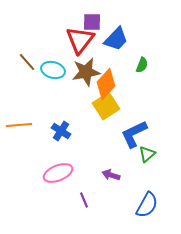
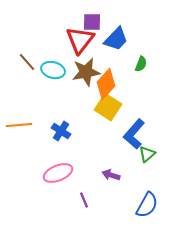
green semicircle: moved 1 px left, 1 px up
yellow square: moved 2 px right, 1 px down; rotated 24 degrees counterclockwise
blue L-shape: rotated 24 degrees counterclockwise
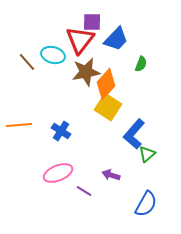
cyan ellipse: moved 15 px up
purple line: moved 9 px up; rotated 35 degrees counterclockwise
blue semicircle: moved 1 px left, 1 px up
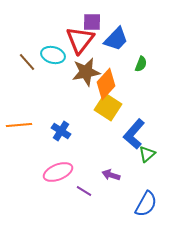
pink ellipse: moved 1 px up
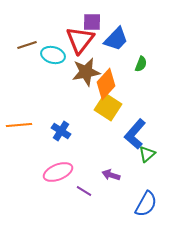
brown line: moved 17 px up; rotated 66 degrees counterclockwise
blue L-shape: moved 1 px right
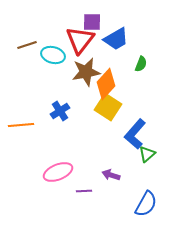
blue trapezoid: rotated 16 degrees clockwise
orange line: moved 2 px right
blue cross: moved 1 px left, 20 px up; rotated 24 degrees clockwise
purple line: rotated 35 degrees counterclockwise
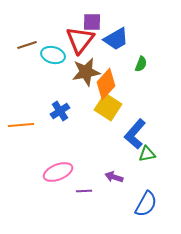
green triangle: rotated 30 degrees clockwise
purple arrow: moved 3 px right, 2 px down
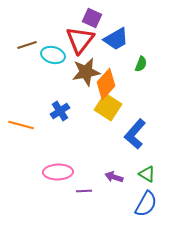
purple square: moved 4 px up; rotated 24 degrees clockwise
orange line: rotated 20 degrees clockwise
green triangle: moved 20 px down; rotated 42 degrees clockwise
pink ellipse: rotated 20 degrees clockwise
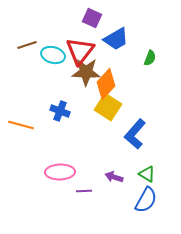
red triangle: moved 11 px down
green semicircle: moved 9 px right, 6 px up
brown star: rotated 12 degrees clockwise
blue cross: rotated 36 degrees counterclockwise
pink ellipse: moved 2 px right
blue semicircle: moved 4 px up
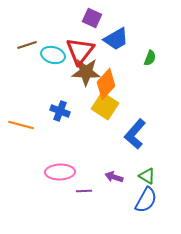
yellow square: moved 3 px left, 1 px up
green triangle: moved 2 px down
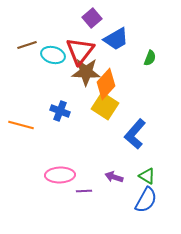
purple square: rotated 24 degrees clockwise
pink ellipse: moved 3 px down
